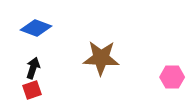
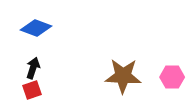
brown star: moved 22 px right, 18 px down
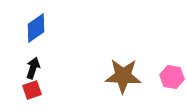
blue diamond: rotated 56 degrees counterclockwise
pink hexagon: rotated 10 degrees clockwise
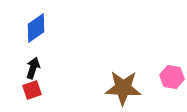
brown star: moved 12 px down
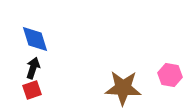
blue diamond: moved 1 px left, 11 px down; rotated 72 degrees counterclockwise
pink hexagon: moved 2 px left, 2 px up
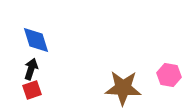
blue diamond: moved 1 px right, 1 px down
black arrow: moved 2 px left, 1 px down
pink hexagon: moved 1 px left
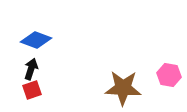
blue diamond: rotated 52 degrees counterclockwise
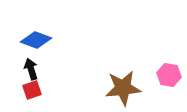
black arrow: rotated 35 degrees counterclockwise
brown star: rotated 9 degrees counterclockwise
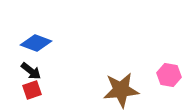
blue diamond: moved 3 px down
black arrow: moved 2 px down; rotated 145 degrees clockwise
brown star: moved 2 px left, 2 px down
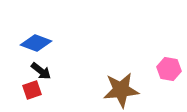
black arrow: moved 10 px right
pink hexagon: moved 6 px up
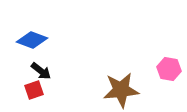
blue diamond: moved 4 px left, 3 px up
red square: moved 2 px right
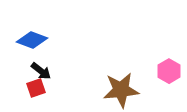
pink hexagon: moved 2 px down; rotated 20 degrees clockwise
red square: moved 2 px right, 2 px up
